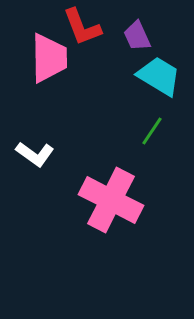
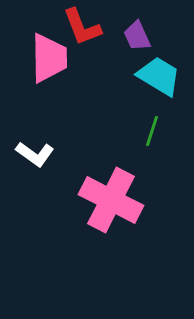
green line: rotated 16 degrees counterclockwise
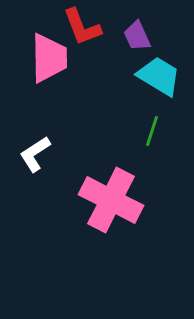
white L-shape: rotated 111 degrees clockwise
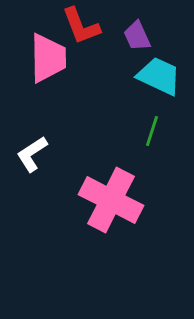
red L-shape: moved 1 px left, 1 px up
pink trapezoid: moved 1 px left
cyan trapezoid: rotated 6 degrees counterclockwise
white L-shape: moved 3 px left
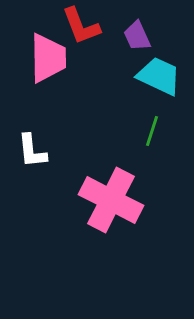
white L-shape: moved 3 px up; rotated 63 degrees counterclockwise
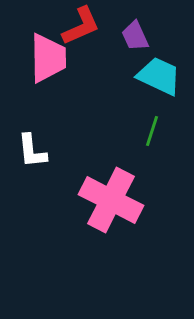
red L-shape: rotated 93 degrees counterclockwise
purple trapezoid: moved 2 px left
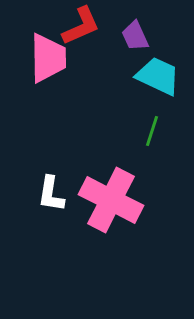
cyan trapezoid: moved 1 px left
white L-shape: moved 19 px right, 43 px down; rotated 15 degrees clockwise
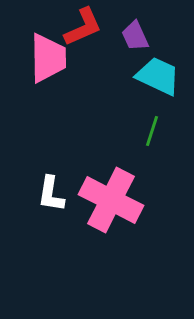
red L-shape: moved 2 px right, 1 px down
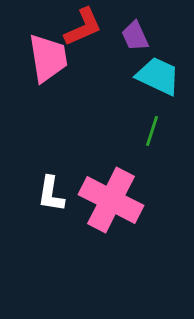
pink trapezoid: rotated 8 degrees counterclockwise
